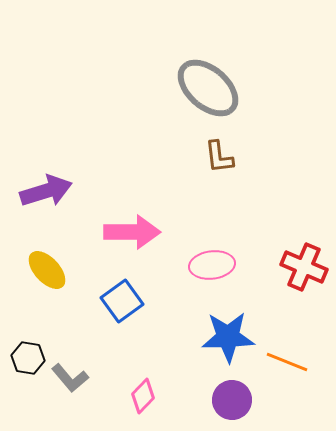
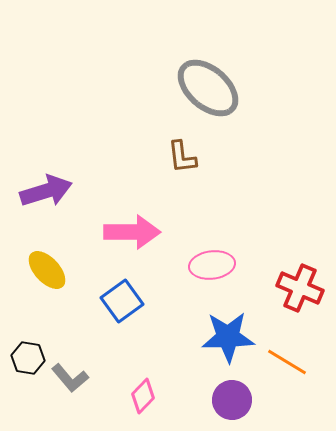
brown L-shape: moved 37 px left
red cross: moved 4 px left, 21 px down
orange line: rotated 9 degrees clockwise
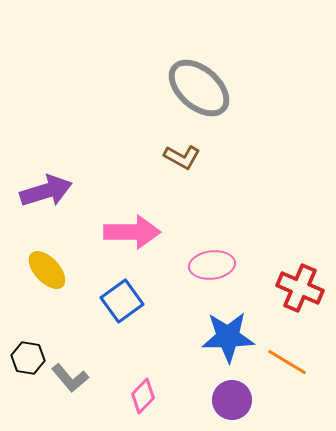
gray ellipse: moved 9 px left
brown L-shape: rotated 54 degrees counterclockwise
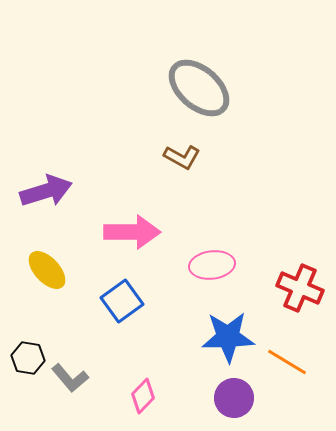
purple circle: moved 2 px right, 2 px up
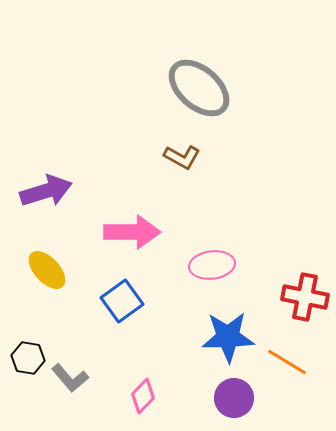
red cross: moved 5 px right, 9 px down; rotated 12 degrees counterclockwise
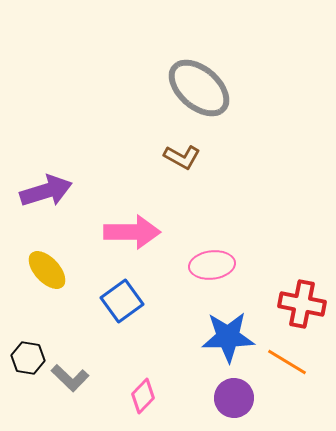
red cross: moved 3 px left, 7 px down
gray L-shape: rotated 6 degrees counterclockwise
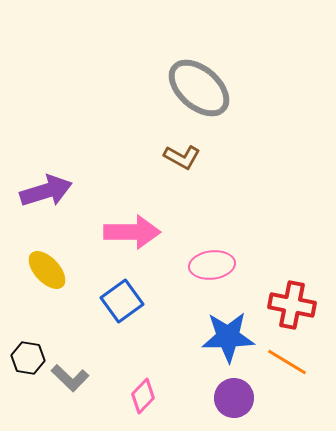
red cross: moved 10 px left, 1 px down
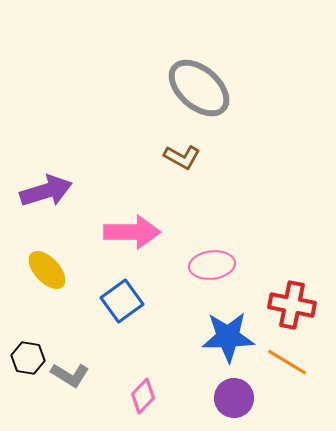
gray L-shape: moved 3 px up; rotated 12 degrees counterclockwise
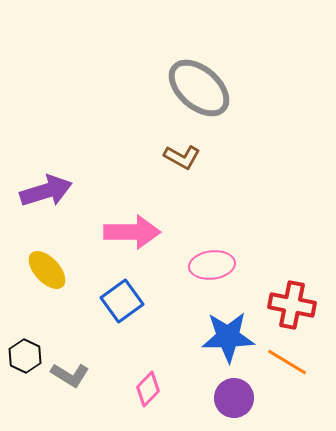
black hexagon: moved 3 px left, 2 px up; rotated 16 degrees clockwise
pink diamond: moved 5 px right, 7 px up
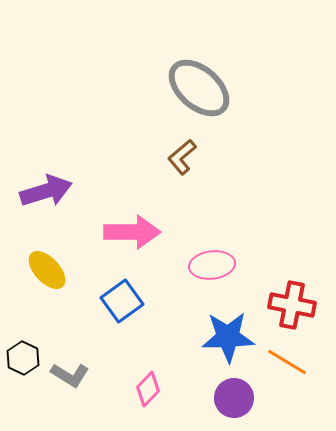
brown L-shape: rotated 111 degrees clockwise
black hexagon: moved 2 px left, 2 px down
